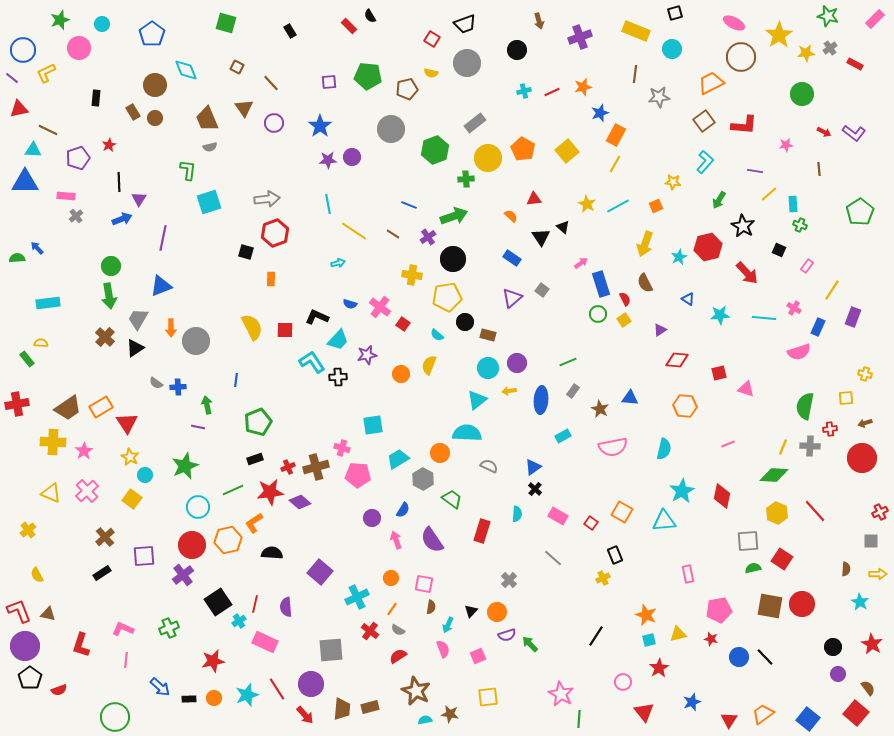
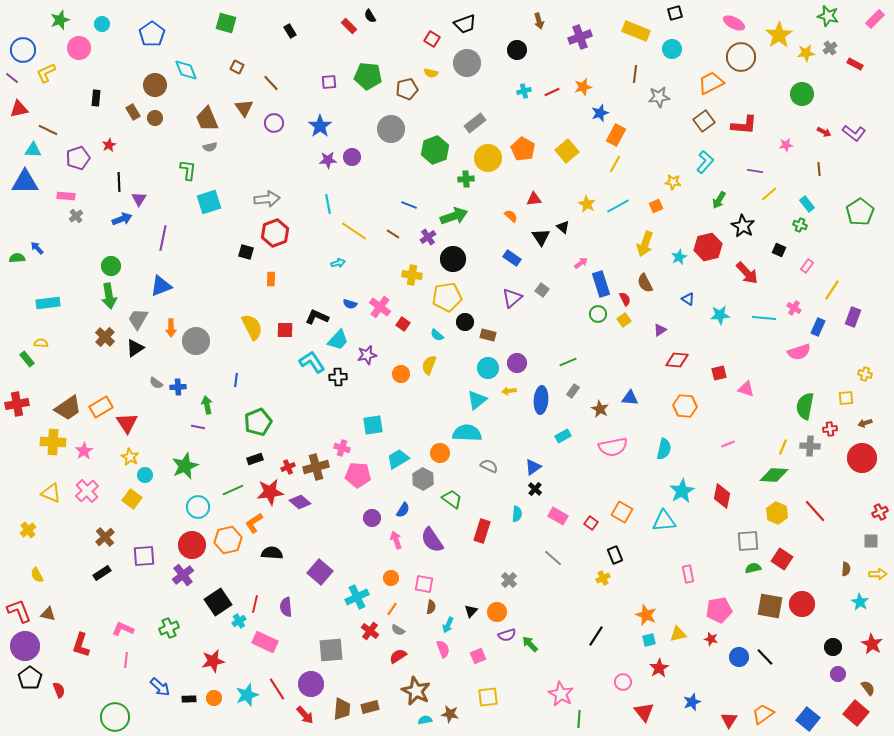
cyan rectangle at (793, 204): moved 14 px right; rotated 35 degrees counterclockwise
red semicircle at (59, 690): rotated 91 degrees counterclockwise
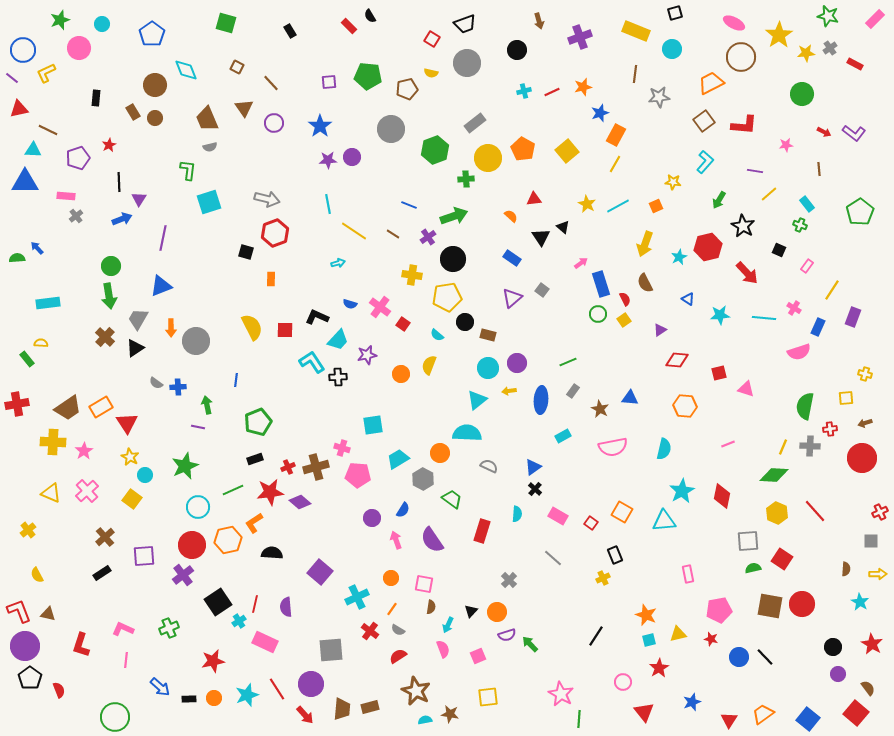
gray arrow at (267, 199): rotated 20 degrees clockwise
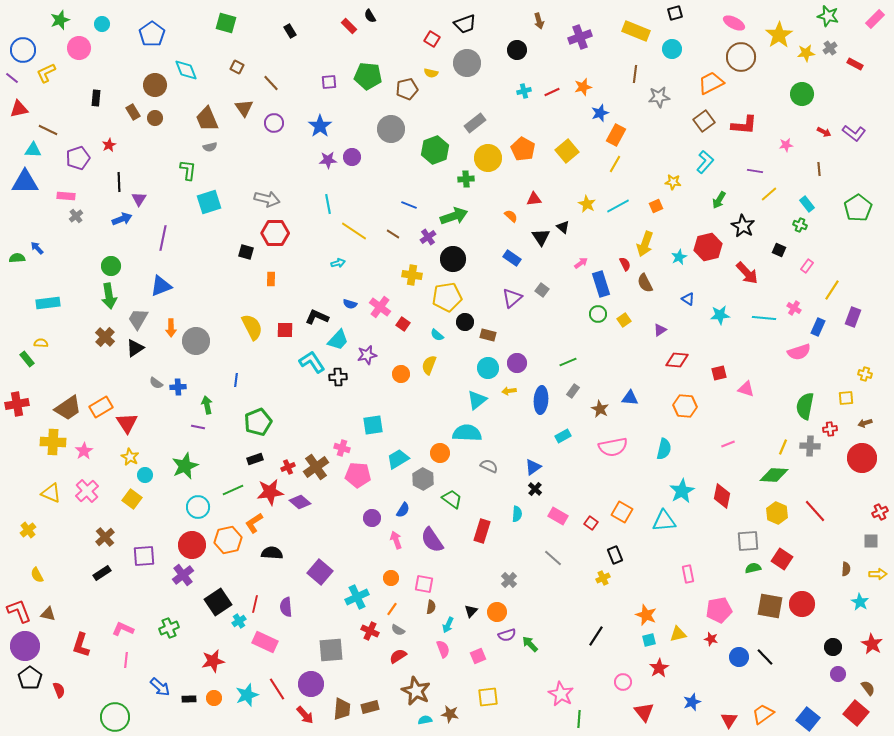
green pentagon at (860, 212): moved 2 px left, 4 px up
red hexagon at (275, 233): rotated 20 degrees clockwise
red semicircle at (625, 299): moved 35 px up
brown cross at (316, 467): rotated 20 degrees counterclockwise
red cross at (370, 631): rotated 12 degrees counterclockwise
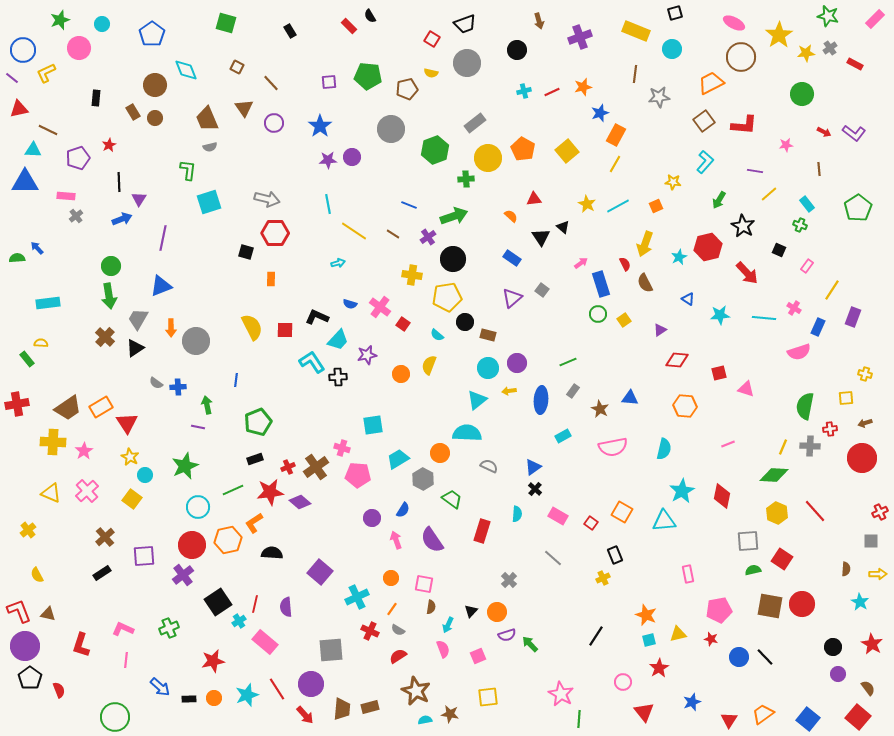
green semicircle at (753, 568): moved 2 px down
pink rectangle at (265, 642): rotated 15 degrees clockwise
red square at (856, 713): moved 2 px right, 4 px down
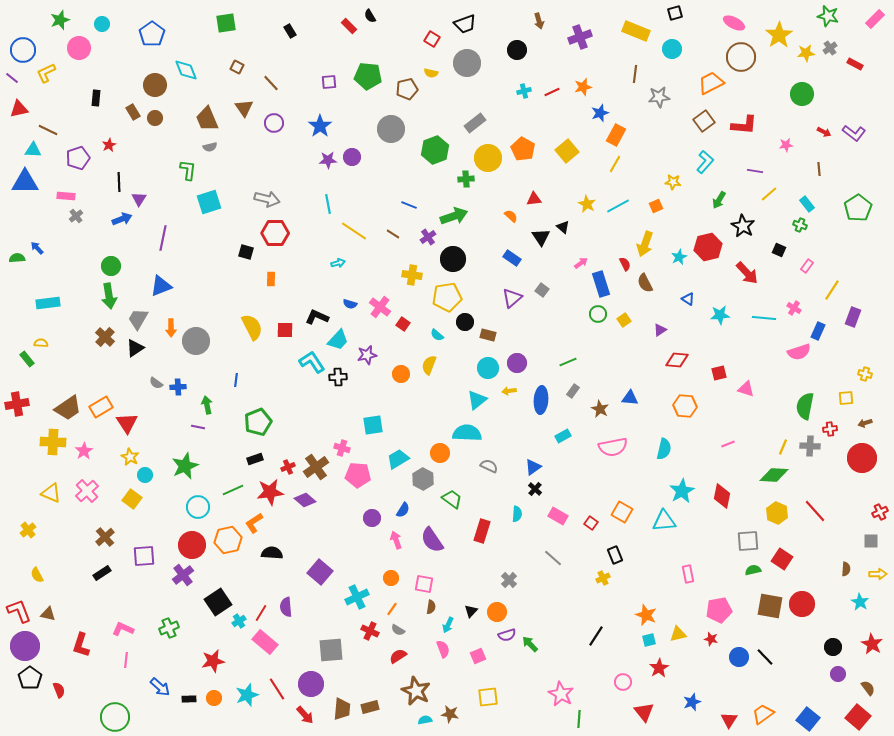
green square at (226, 23): rotated 25 degrees counterclockwise
blue rectangle at (818, 327): moved 4 px down
purple diamond at (300, 502): moved 5 px right, 2 px up
red line at (255, 604): moved 6 px right, 9 px down; rotated 18 degrees clockwise
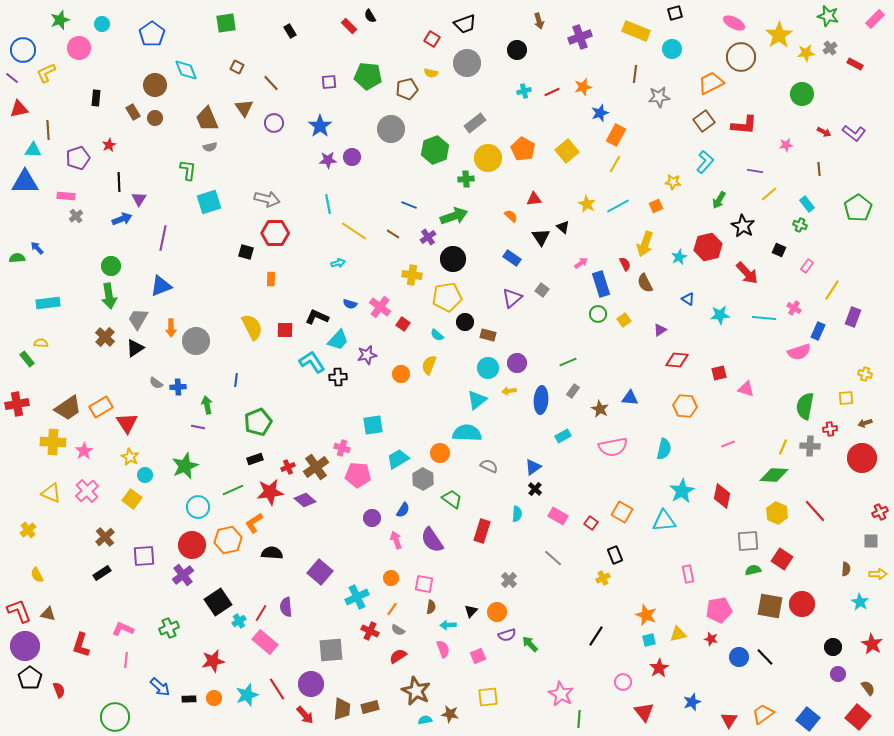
brown line at (48, 130): rotated 60 degrees clockwise
cyan arrow at (448, 625): rotated 63 degrees clockwise
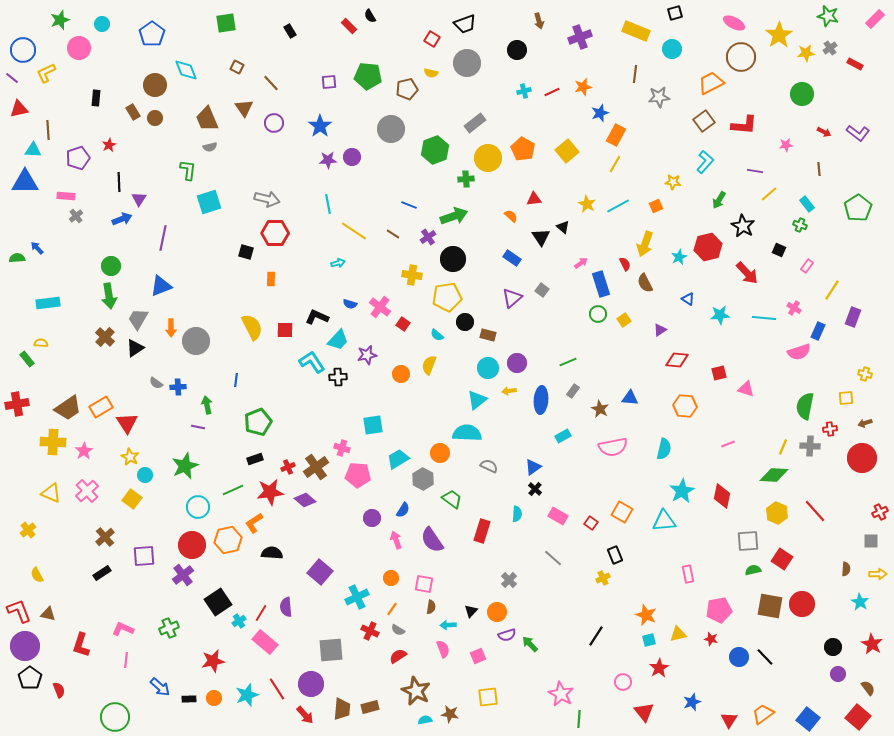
purple L-shape at (854, 133): moved 4 px right
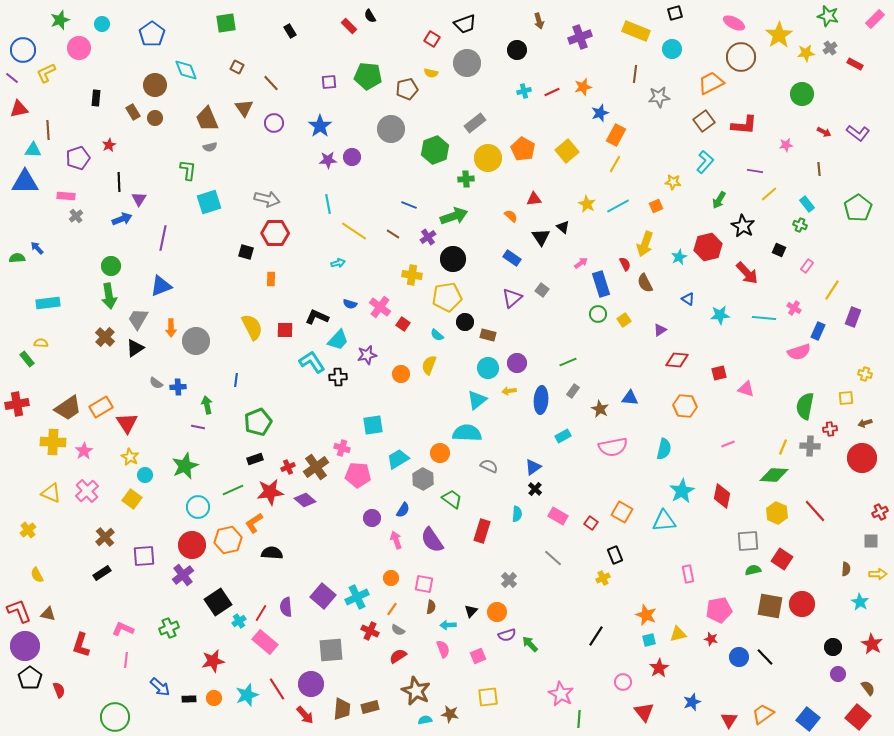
purple square at (320, 572): moved 3 px right, 24 px down
